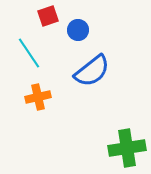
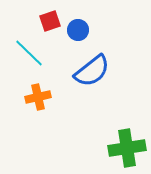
red square: moved 2 px right, 5 px down
cyan line: rotated 12 degrees counterclockwise
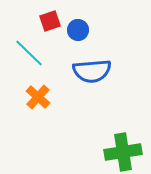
blue semicircle: rotated 33 degrees clockwise
orange cross: rotated 35 degrees counterclockwise
green cross: moved 4 px left, 4 px down
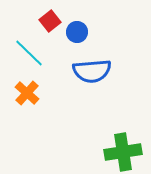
red square: rotated 20 degrees counterclockwise
blue circle: moved 1 px left, 2 px down
orange cross: moved 11 px left, 4 px up
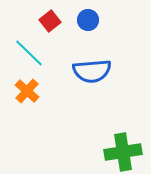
blue circle: moved 11 px right, 12 px up
orange cross: moved 2 px up
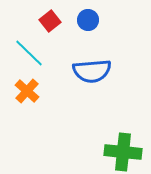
green cross: rotated 15 degrees clockwise
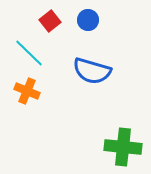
blue semicircle: rotated 21 degrees clockwise
orange cross: rotated 20 degrees counterclockwise
green cross: moved 5 px up
